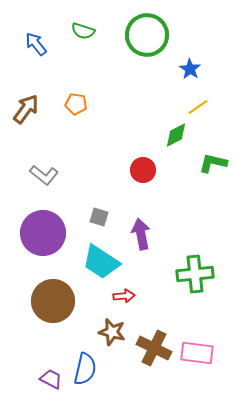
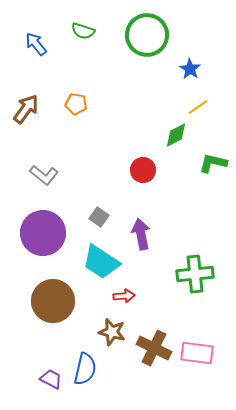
gray square: rotated 18 degrees clockwise
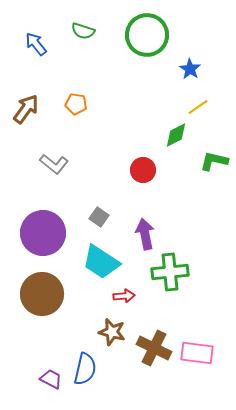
green L-shape: moved 1 px right, 2 px up
gray L-shape: moved 10 px right, 11 px up
purple arrow: moved 4 px right
green cross: moved 25 px left, 2 px up
brown circle: moved 11 px left, 7 px up
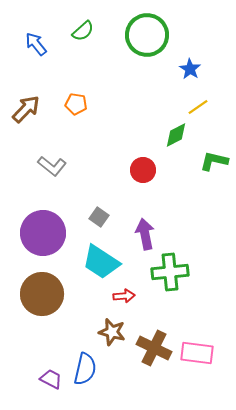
green semicircle: rotated 60 degrees counterclockwise
brown arrow: rotated 8 degrees clockwise
gray L-shape: moved 2 px left, 2 px down
